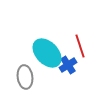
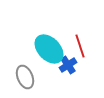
cyan ellipse: moved 2 px right, 4 px up
gray ellipse: rotated 15 degrees counterclockwise
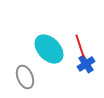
blue cross: moved 18 px right, 1 px up
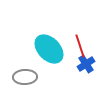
gray ellipse: rotated 70 degrees counterclockwise
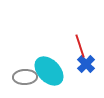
cyan ellipse: moved 22 px down
blue cross: rotated 12 degrees counterclockwise
